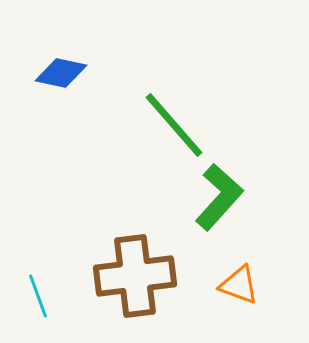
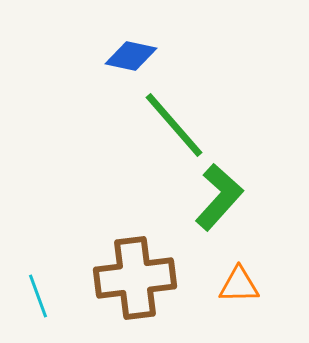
blue diamond: moved 70 px right, 17 px up
brown cross: moved 2 px down
orange triangle: rotated 21 degrees counterclockwise
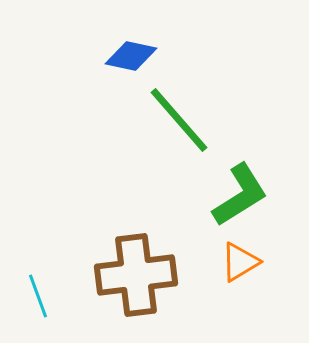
green line: moved 5 px right, 5 px up
green L-shape: moved 21 px right, 2 px up; rotated 16 degrees clockwise
brown cross: moved 1 px right, 3 px up
orange triangle: moved 1 px right, 23 px up; rotated 30 degrees counterclockwise
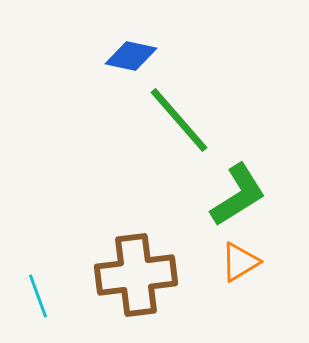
green L-shape: moved 2 px left
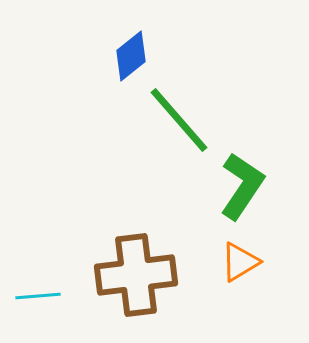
blue diamond: rotated 51 degrees counterclockwise
green L-shape: moved 4 px right, 9 px up; rotated 24 degrees counterclockwise
cyan line: rotated 75 degrees counterclockwise
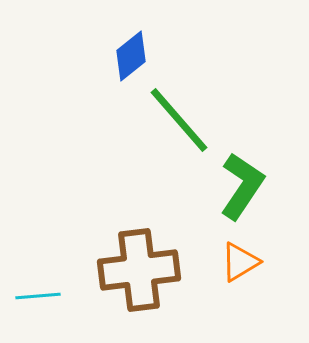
brown cross: moved 3 px right, 5 px up
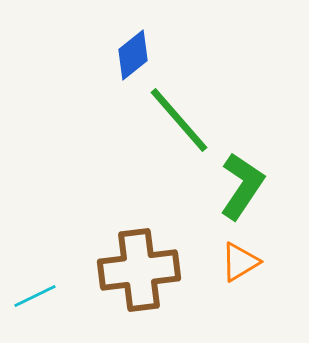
blue diamond: moved 2 px right, 1 px up
cyan line: moved 3 px left; rotated 21 degrees counterclockwise
